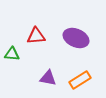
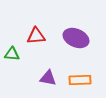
orange rectangle: rotated 30 degrees clockwise
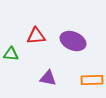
purple ellipse: moved 3 px left, 3 px down
green triangle: moved 1 px left
orange rectangle: moved 12 px right
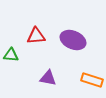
purple ellipse: moved 1 px up
green triangle: moved 1 px down
orange rectangle: rotated 20 degrees clockwise
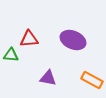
red triangle: moved 7 px left, 3 px down
orange rectangle: rotated 10 degrees clockwise
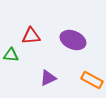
red triangle: moved 2 px right, 3 px up
purple triangle: rotated 36 degrees counterclockwise
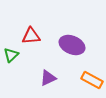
purple ellipse: moved 1 px left, 5 px down
green triangle: rotated 49 degrees counterclockwise
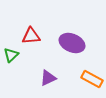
purple ellipse: moved 2 px up
orange rectangle: moved 1 px up
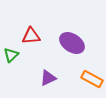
purple ellipse: rotated 10 degrees clockwise
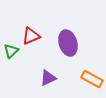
red triangle: rotated 18 degrees counterclockwise
purple ellipse: moved 4 px left; rotated 40 degrees clockwise
green triangle: moved 4 px up
